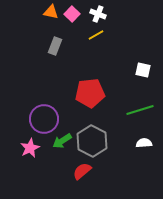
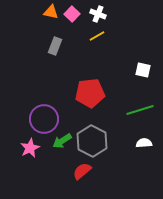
yellow line: moved 1 px right, 1 px down
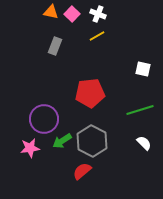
white square: moved 1 px up
white semicircle: rotated 49 degrees clockwise
pink star: rotated 18 degrees clockwise
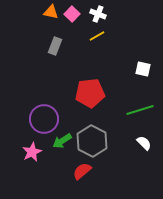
pink star: moved 2 px right, 4 px down; rotated 18 degrees counterclockwise
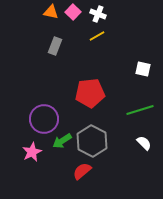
pink square: moved 1 px right, 2 px up
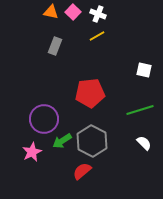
white square: moved 1 px right, 1 px down
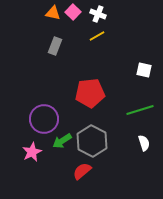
orange triangle: moved 2 px right, 1 px down
white semicircle: rotated 28 degrees clockwise
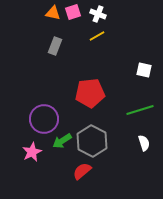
pink square: rotated 28 degrees clockwise
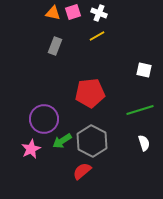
white cross: moved 1 px right, 1 px up
pink star: moved 1 px left, 3 px up
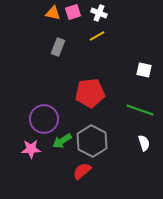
gray rectangle: moved 3 px right, 1 px down
green line: rotated 36 degrees clockwise
pink star: rotated 24 degrees clockwise
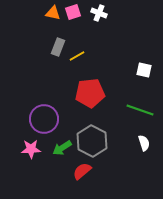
yellow line: moved 20 px left, 20 px down
green arrow: moved 7 px down
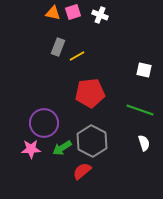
white cross: moved 1 px right, 2 px down
purple circle: moved 4 px down
